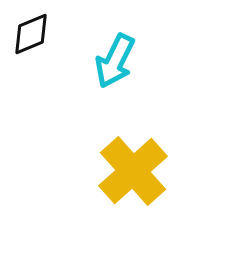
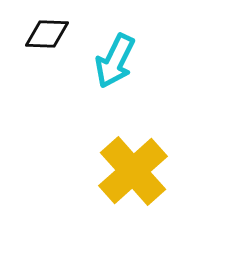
black diamond: moved 16 px right; rotated 24 degrees clockwise
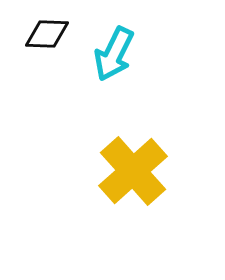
cyan arrow: moved 1 px left, 7 px up
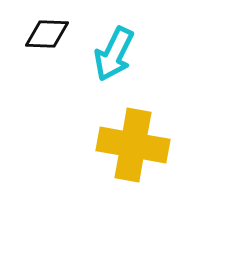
yellow cross: moved 26 px up; rotated 38 degrees counterclockwise
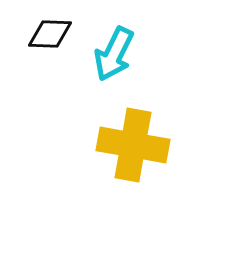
black diamond: moved 3 px right
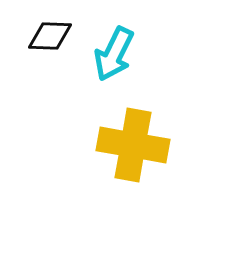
black diamond: moved 2 px down
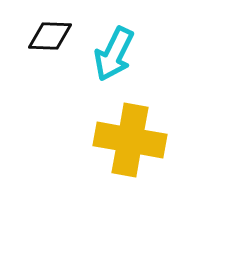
yellow cross: moved 3 px left, 5 px up
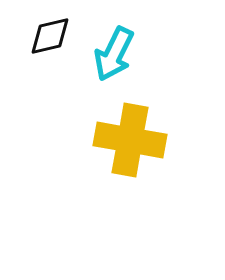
black diamond: rotated 15 degrees counterclockwise
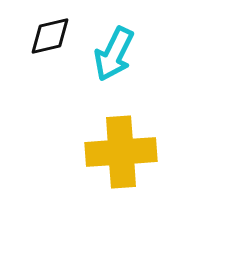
yellow cross: moved 9 px left, 12 px down; rotated 14 degrees counterclockwise
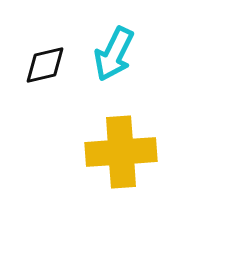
black diamond: moved 5 px left, 29 px down
